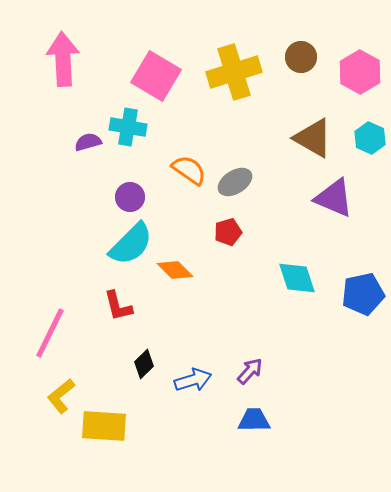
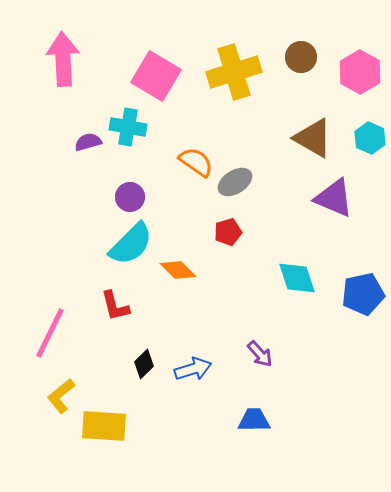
orange semicircle: moved 7 px right, 8 px up
orange diamond: moved 3 px right
red L-shape: moved 3 px left
purple arrow: moved 10 px right, 17 px up; rotated 96 degrees clockwise
blue arrow: moved 11 px up
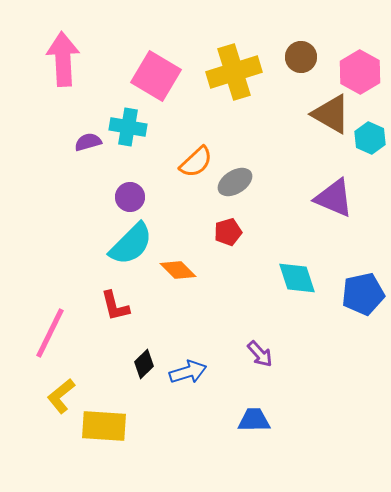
brown triangle: moved 18 px right, 24 px up
orange semicircle: rotated 102 degrees clockwise
blue arrow: moved 5 px left, 3 px down
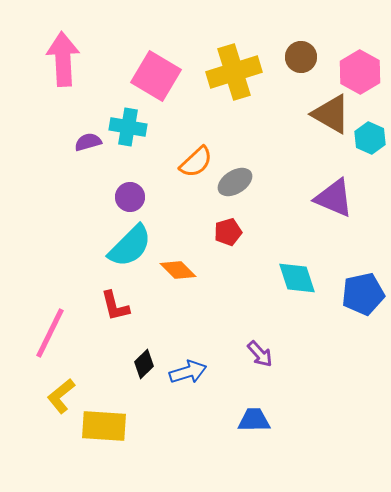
cyan semicircle: moved 1 px left, 2 px down
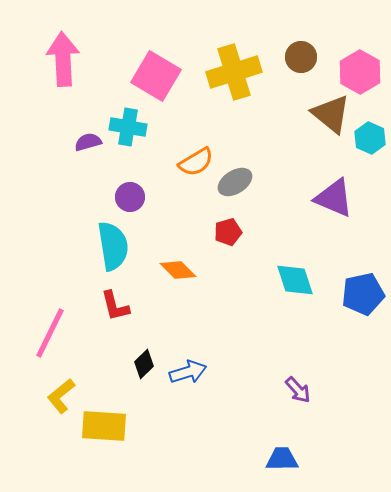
brown triangle: rotated 9 degrees clockwise
orange semicircle: rotated 12 degrees clockwise
cyan semicircle: moved 17 px left; rotated 54 degrees counterclockwise
cyan diamond: moved 2 px left, 2 px down
purple arrow: moved 38 px right, 36 px down
blue trapezoid: moved 28 px right, 39 px down
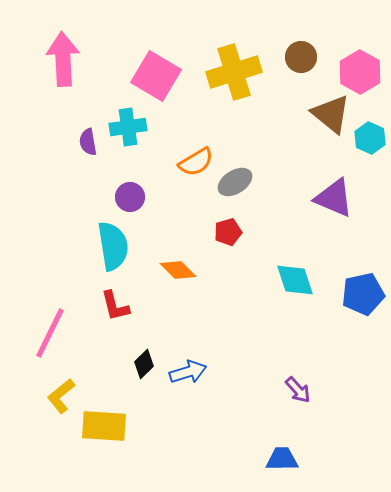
cyan cross: rotated 18 degrees counterclockwise
purple semicircle: rotated 84 degrees counterclockwise
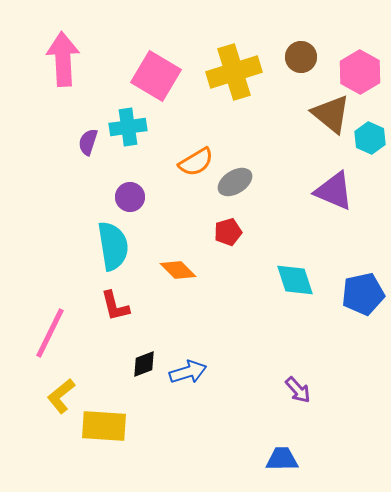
purple semicircle: rotated 28 degrees clockwise
purple triangle: moved 7 px up
black diamond: rotated 24 degrees clockwise
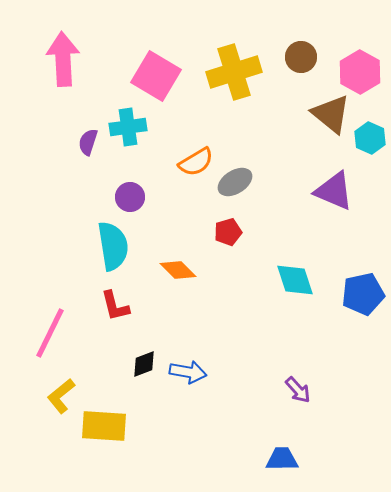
blue arrow: rotated 27 degrees clockwise
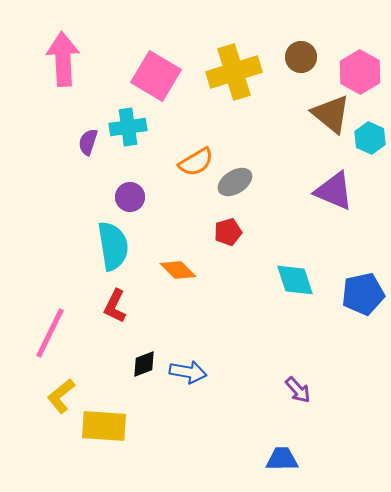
red L-shape: rotated 40 degrees clockwise
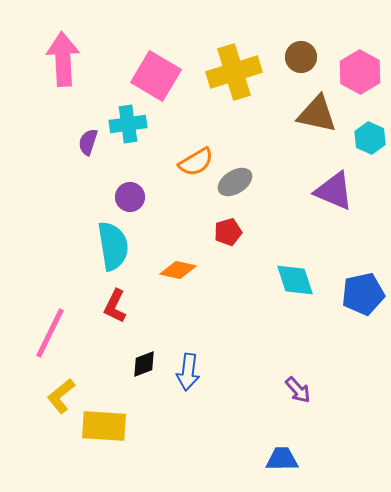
brown triangle: moved 14 px left; rotated 27 degrees counterclockwise
cyan cross: moved 3 px up
orange diamond: rotated 33 degrees counterclockwise
blue arrow: rotated 87 degrees clockwise
